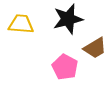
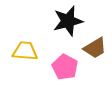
black star: moved 2 px down
yellow trapezoid: moved 4 px right, 27 px down
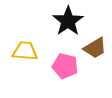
black star: rotated 20 degrees counterclockwise
pink pentagon: moved 1 px up; rotated 15 degrees counterclockwise
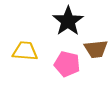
brown trapezoid: moved 1 px right, 1 px down; rotated 25 degrees clockwise
pink pentagon: moved 2 px right, 2 px up
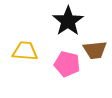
brown trapezoid: moved 1 px left, 1 px down
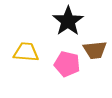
yellow trapezoid: moved 1 px right, 1 px down
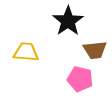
pink pentagon: moved 13 px right, 15 px down
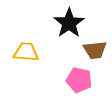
black star: moved 1 px right, 2 px down
pink pentagon: moved 1 px left, 1 px down
